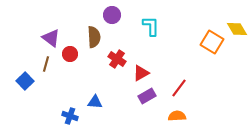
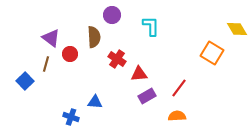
orange square: moved 11 px down
red triangle: moved 2 px left, 1 px down; rotated 24 degrees clockwise
blue cross: moved 1 px right, 1 px down
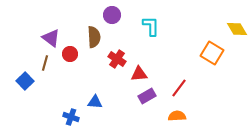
brown line: moved 1 px left, 1 px up
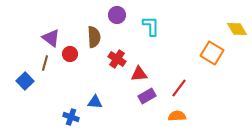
purple circle: moved 5 px right
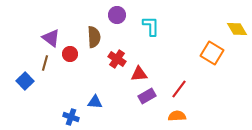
red line: moved 1 px down
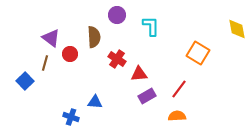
yellow diamond: rotated 20 degrees clockwise
orange square: moved 14 px left
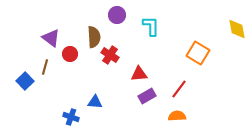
red cross: moved 7 px left, 4 px up
brown line: moved 4 px down
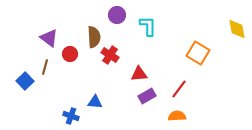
cyan L-shape: moved 3 px left
purple triangle: moved 2 px left
blue cross: moved 1 px up
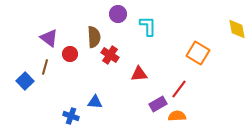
purple circle: moved 1 px right, 1 px up
purple rectangle: moved 11 px right, 8 px down
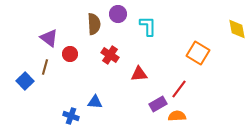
brown semicircle: moved 13 px up
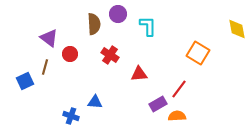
blue square: rotated 18 degrees clockwise
